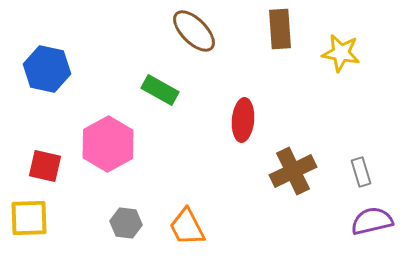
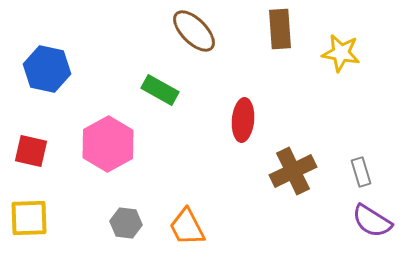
red square: moved 14 px left, 15 px up
purple semicircle: rotated 135 degrees counterclockwise
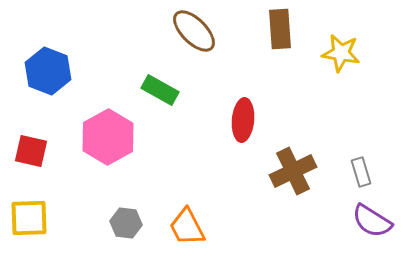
blue hexagon: moved 1 px right, 2 px down; rotated 9 degrees clockwise
pink hexagon: moved 7 px up
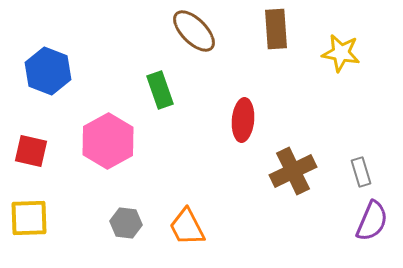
brown rectangle: moved 4 px left
green rectangle: rotated 42 degrees clockwise
pink hexagon: moved 4 px down
purple semicircle: rotated 99 degrees counterclockwise
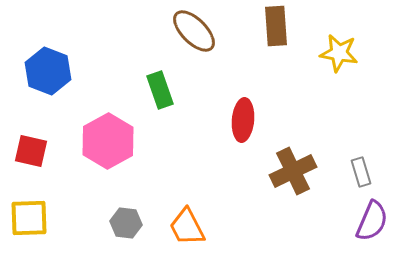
brown rectangle: moved 3 px up
yellow star: moved 2 px left
